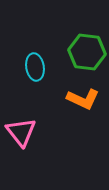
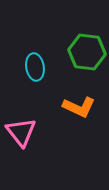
orange L-shape: moved 4 px left, 8 px down
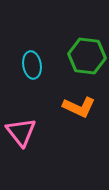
green hexagon: moved 4 px down
cyan ellipse: moved 3 px left, 2 px up
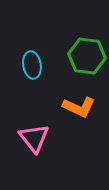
pink triangle: moved 13 px right, 6 px down
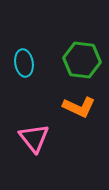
green hexagon: moved 5 px left, 4 px down
cyan ellipse: moved 8 px left, 2 px up
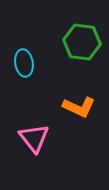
green hexagon: moved 18 px up
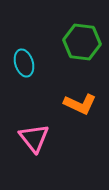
cyan ellipse: rotated 8 degrees counterclockwise
orange L-shape: moved 1 px right, 3 px up
